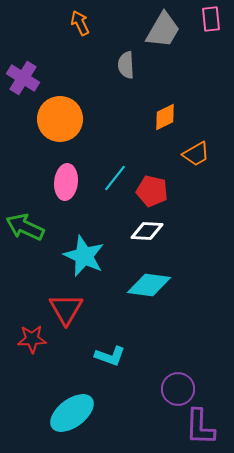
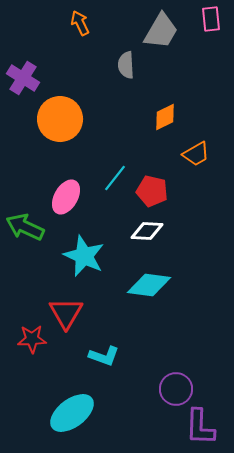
gray trapezoid: moved 2 px left, 1 px down
pink ellipse: moved 15 px down; rotated 24 degrees clockwise
red triangle: moved 4 px down
cyan L-shape: moved 6 px left
purple circle: moved 2 px left
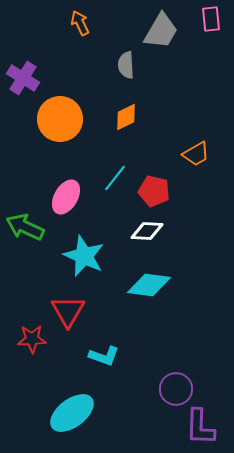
orange diamond: moved 39 px left
red pentagon: moved 2 px right
red triangle: moved 2 px right, 2 px up
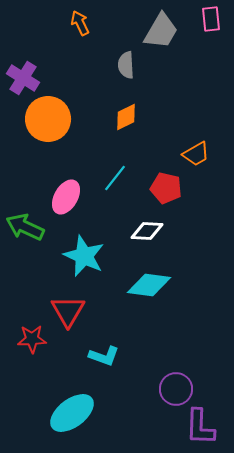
orange circle: moved 12 px left
red pentagon: moved 12 px right, 3 px up
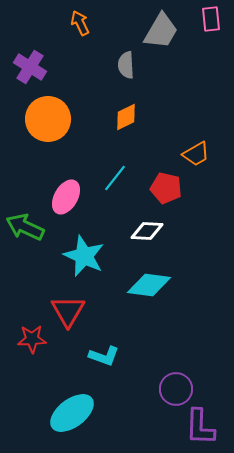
purple cross: moved 7 px right, 11 px up
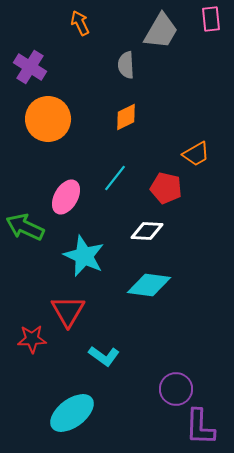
cyan L-shape: rotated 16 degrees clockwise
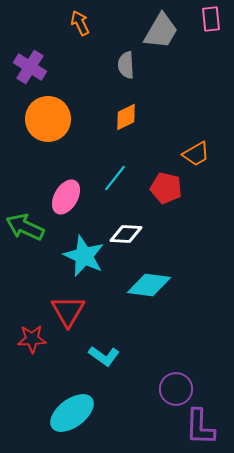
white diamond: moved 21 px left, 3 px down
